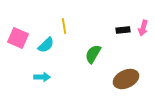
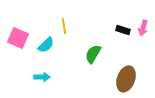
black rectangle: rotated 24 degrees clockwise
brown ellipse: rotated 45 degrees counterclockwise
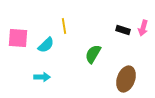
pink square: rotated 20 degrees counterclockwise
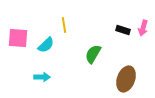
yellow line: moved 1 px up
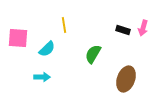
cyan semicircle: moved 1 px right, 4 px down
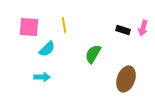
pink square: moved 11 px right, 11 px up
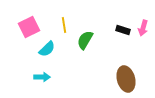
pink square: rotated 30 degrees counterclockwise
green semicircle: moved 8 px left, 14 px up
brown ellipse: rotated 35 degrees counterclockwise
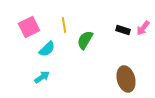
pink arrow: rotated 21 degrees clockwise
cyan arrow: rotated 35 degrees counterclockwise
